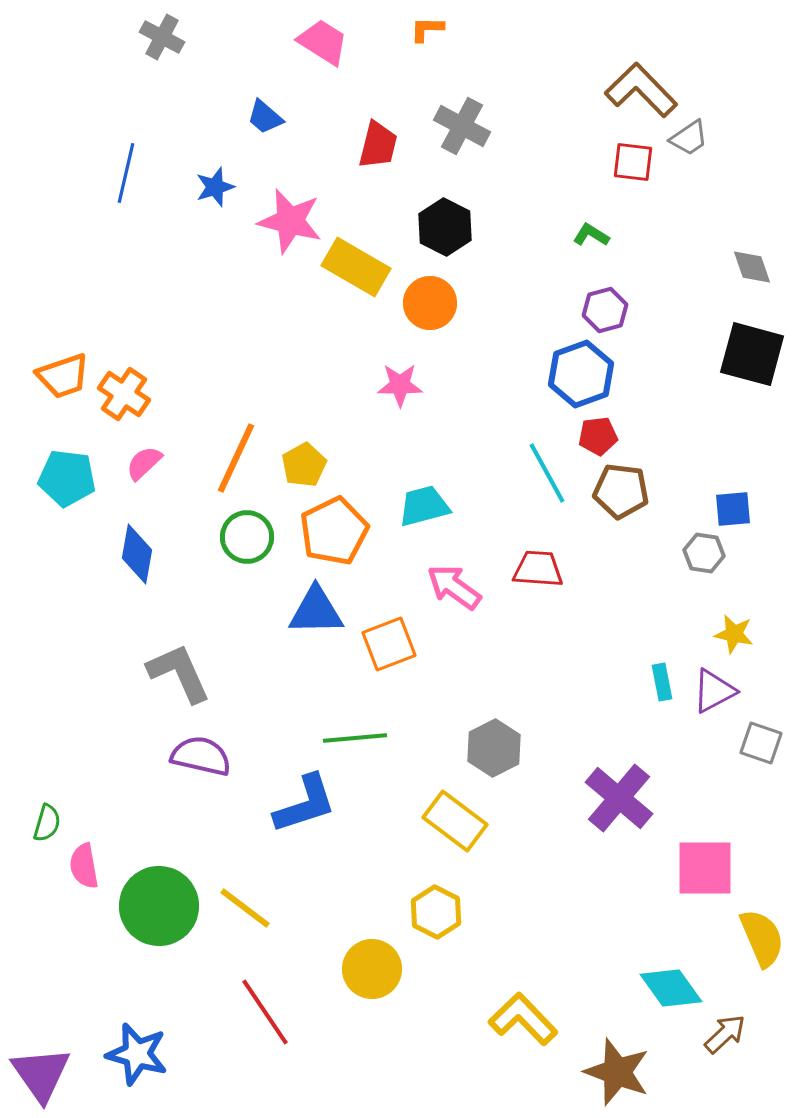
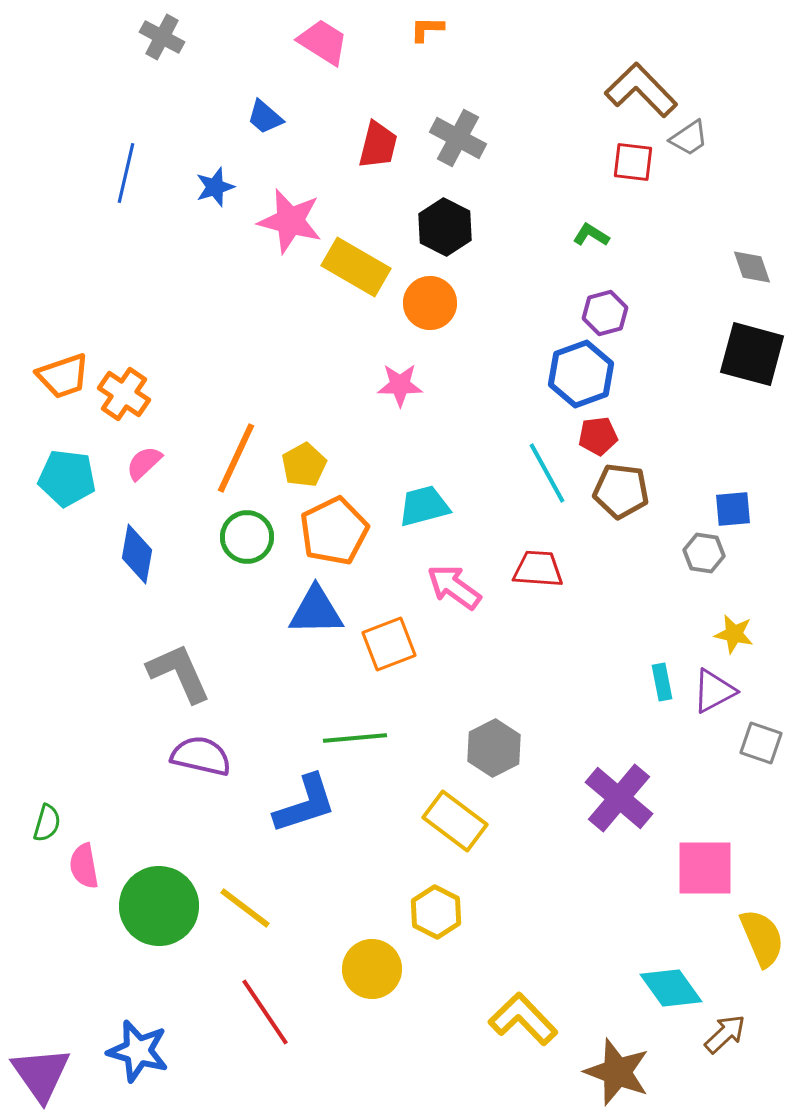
gray cross at (462, 126): moved 4 px left, 12 px down
purple hexagon at (605, 310): moved 3 px down
blue star at (137, 1054): moved 1 px right, 3 px up
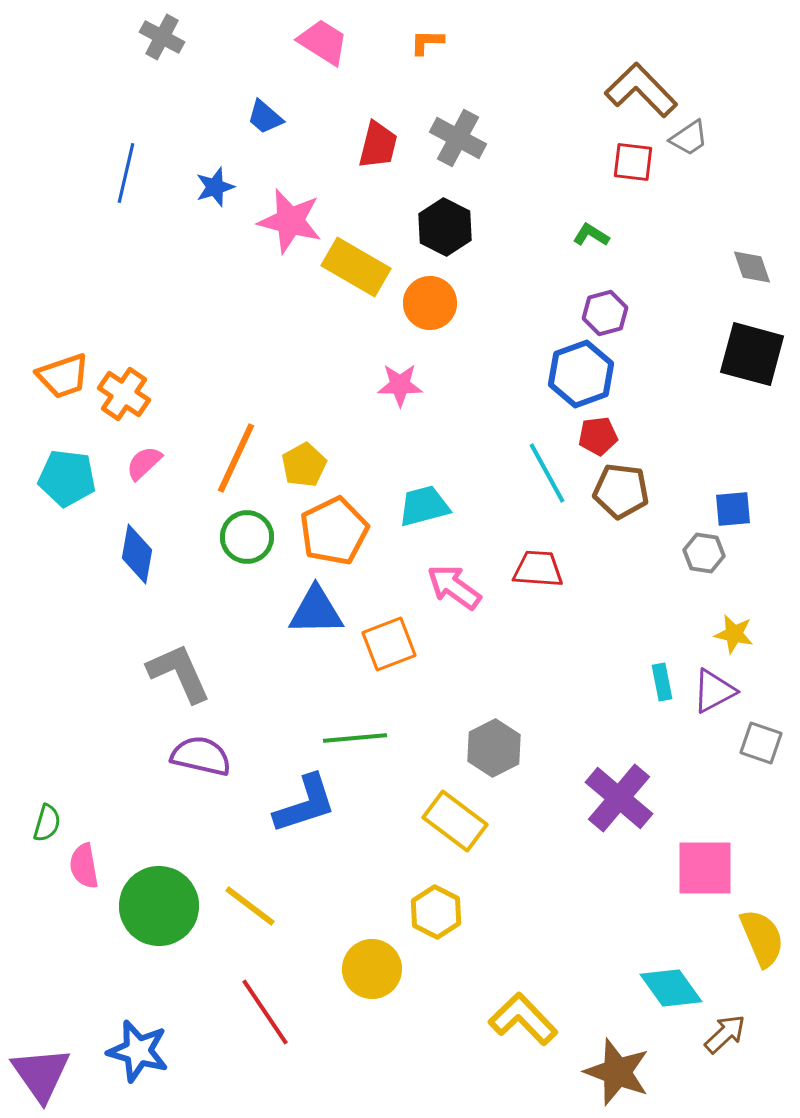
orange L-shape at (427, 29): moved 13 px down
yellow line at (245, 908): moved 5 px right, 2 px up
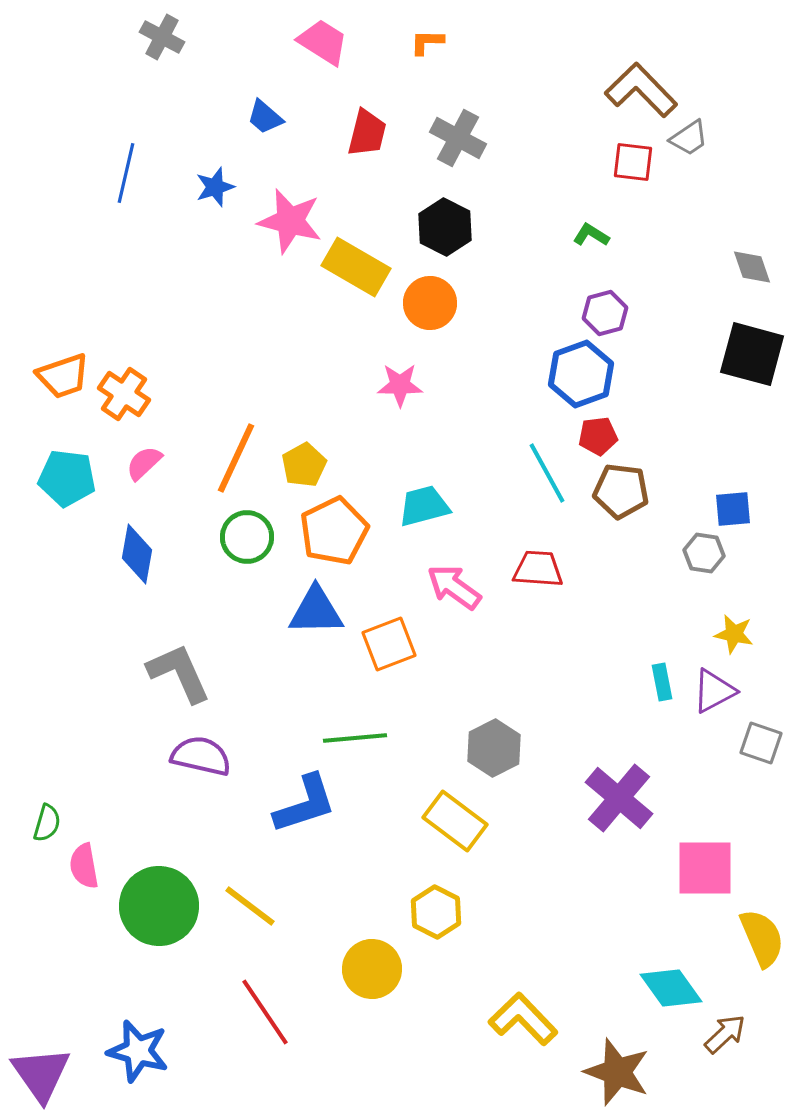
red trapezoid at (378, 145): moved 11 px left, 12 px up
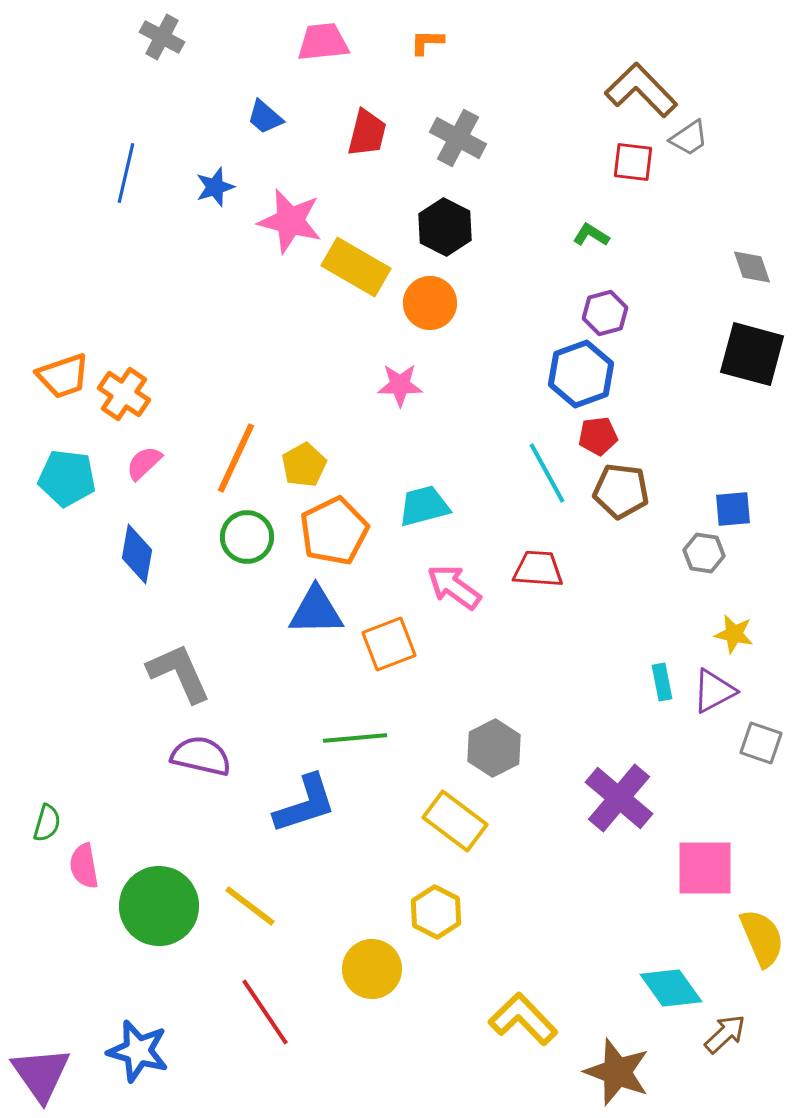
pink trapezoid at (323, 42): rotated 38 degrees counterclockwise
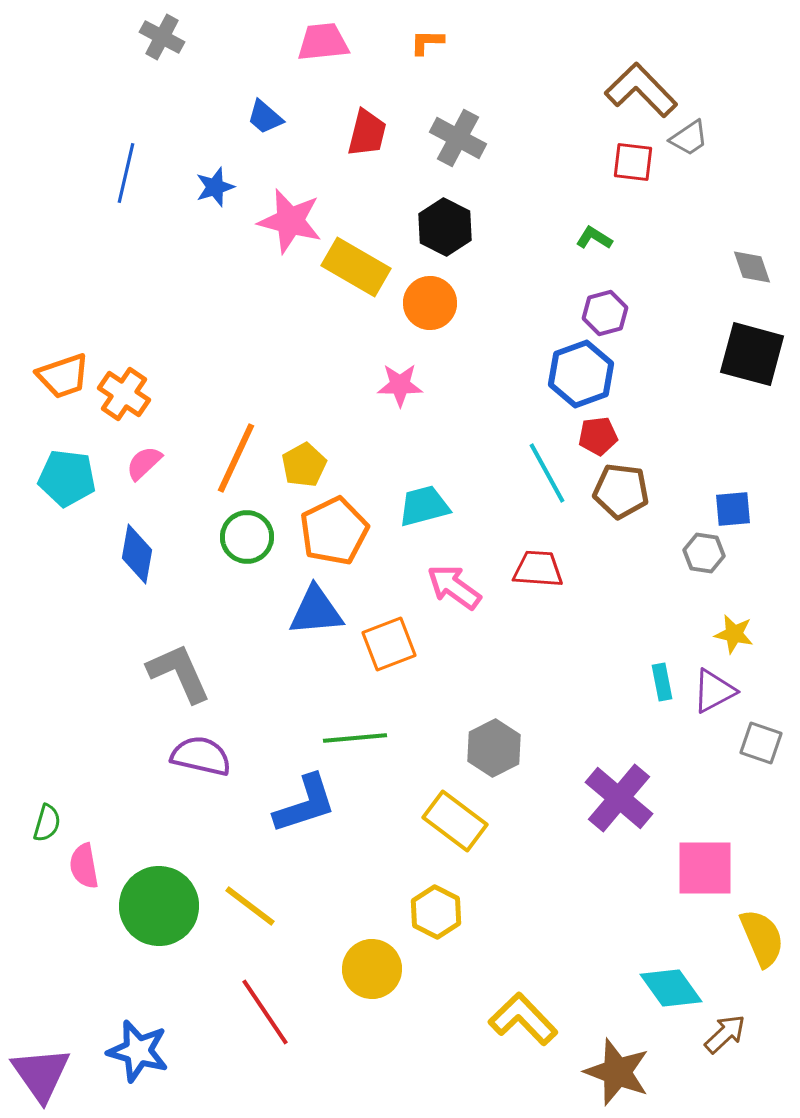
green L-shape at (591, 235): moved 3 px right, 3 px down
blue triangle at (316, 611): rotated 4 degrees counterclockwise
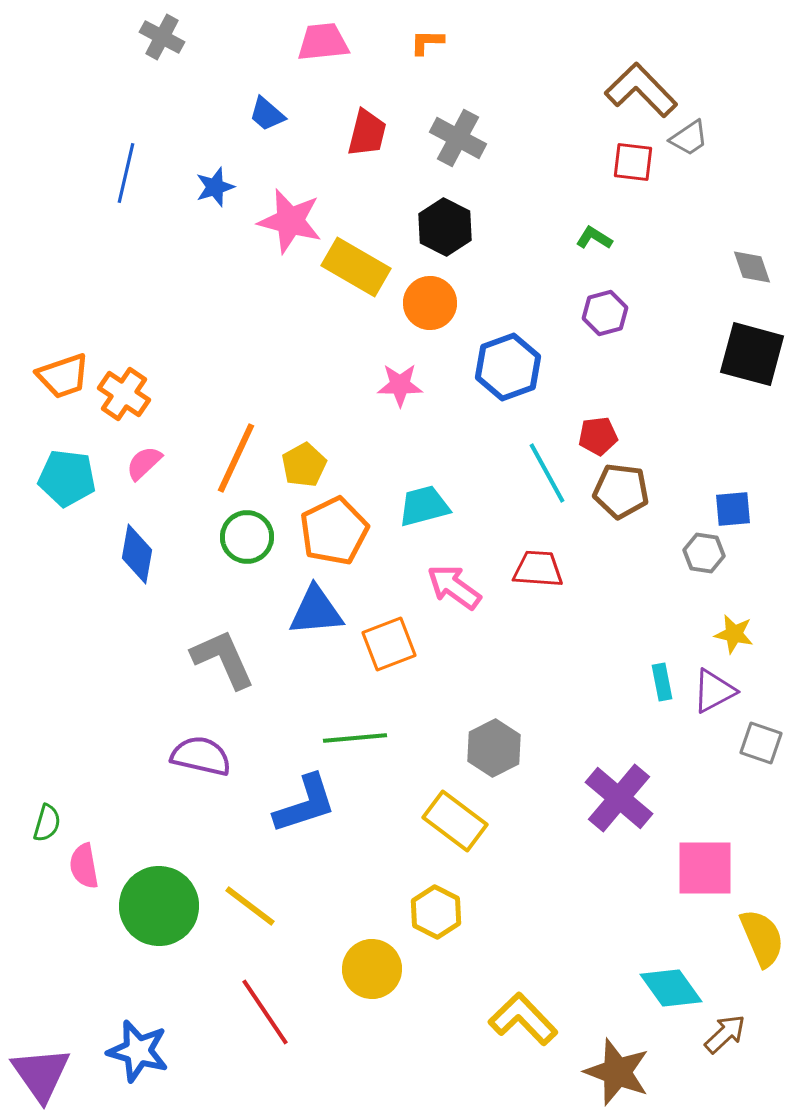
blue trapezoid at (265, 117): moved 2 px right, 3 px up
blue hexagon at (581, 374): moved 73 px left, 7 px up
gray L-shape at (179, 673): moved 44 px right, 14 px up
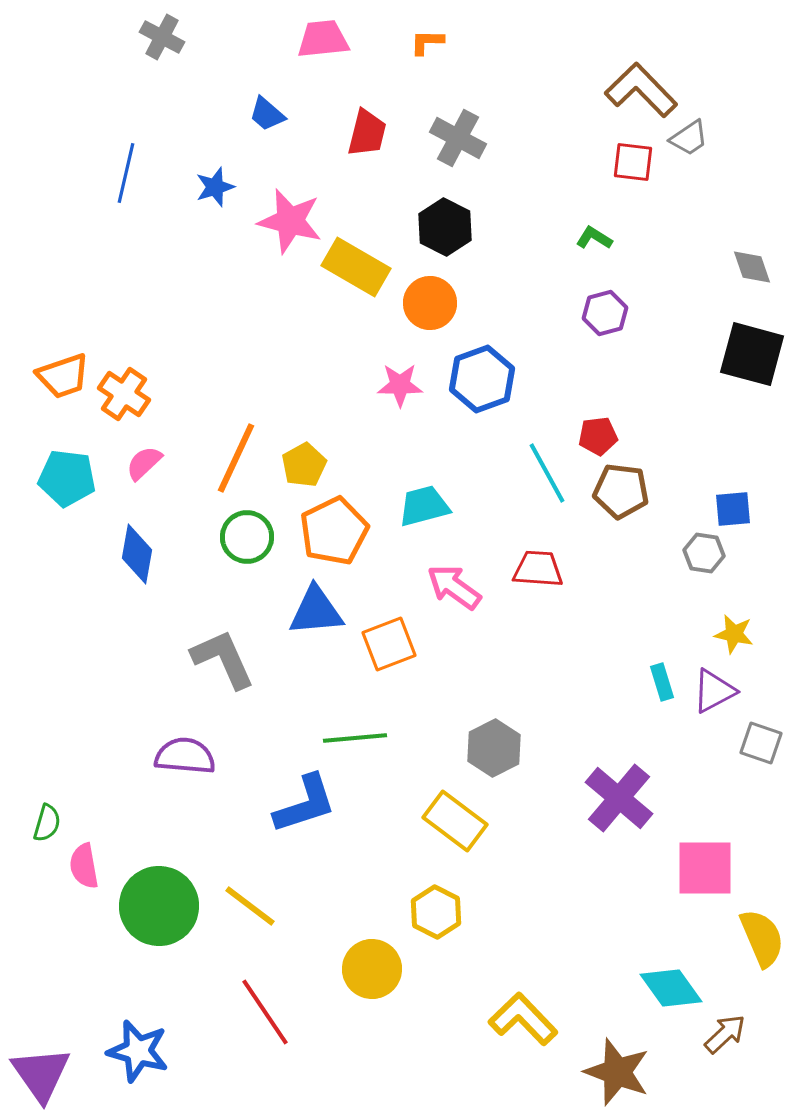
pink trapezoid at (323, 42): moved 3 px up
blue hexagon at (508, 367): moved 26 px left, 12 px down
cyan rectangle at (662, 682): rotated 6 degrees counterclockwise
purple semicircle at (201, 756): moved 16 px left; rotated 8 degrees counterclockwise
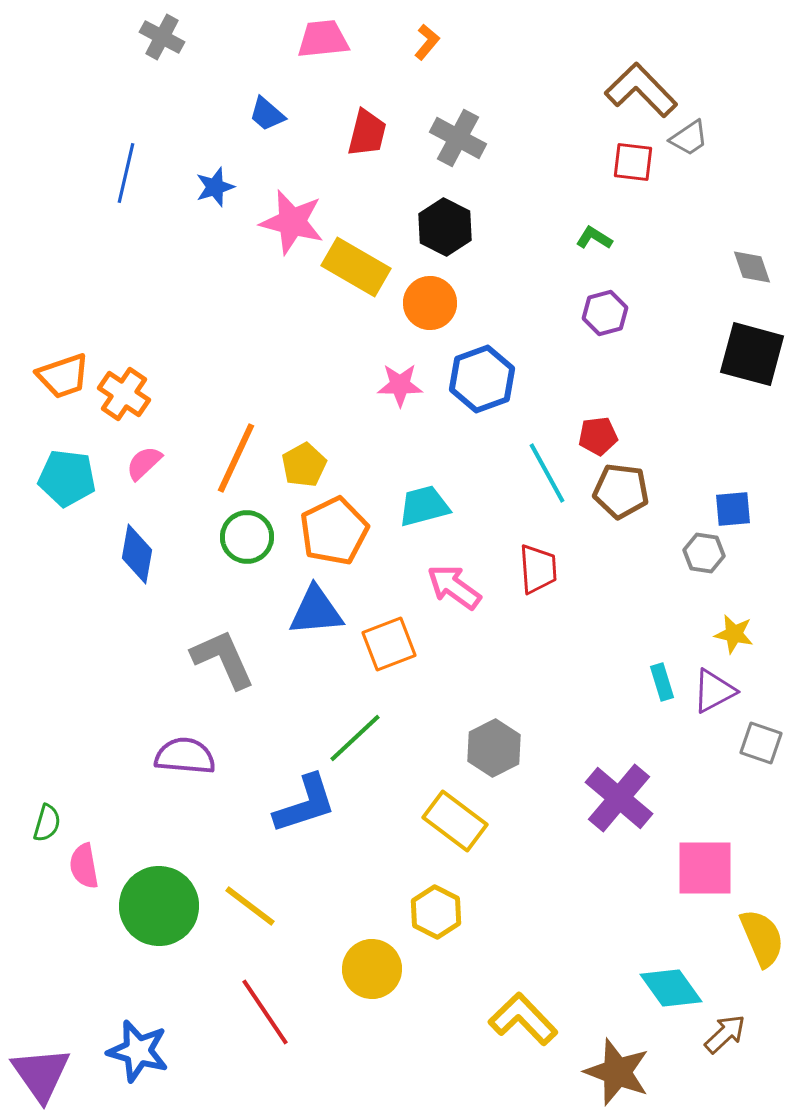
orange L-shape at (427, 42): rotated 129 degrees clockwise
pink star at (290, 221): moved 2 px right, 1 px down
red trapezoid at (538, 569): rotated 82 degrees clockwise
green line at (355, 738): rotated 38 degrees counterclockwise
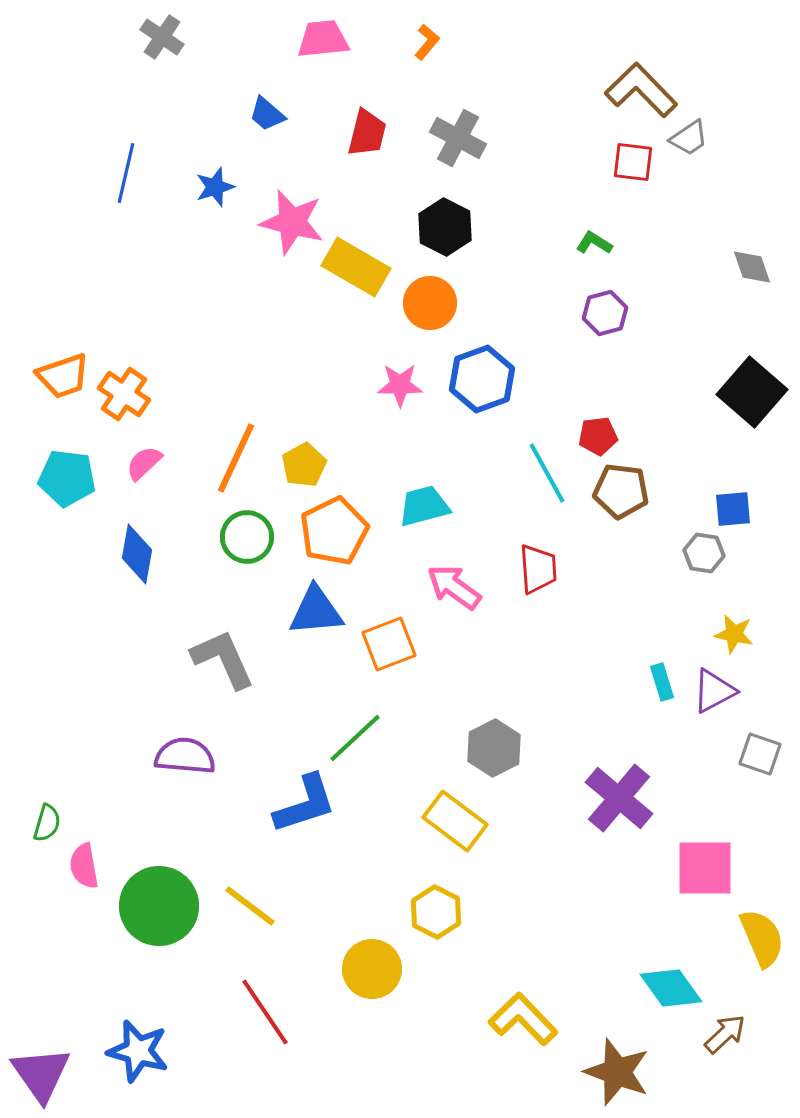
gray cross at (162, 37): rotated 6 degrees clockwise
green L-shape at (594, 238): moved 5 px down
black square at (752, 354): moved 38 px down; rotated 26 degrees clockwise
gray square at (761, 743): moved 1 px left, 11 px down
